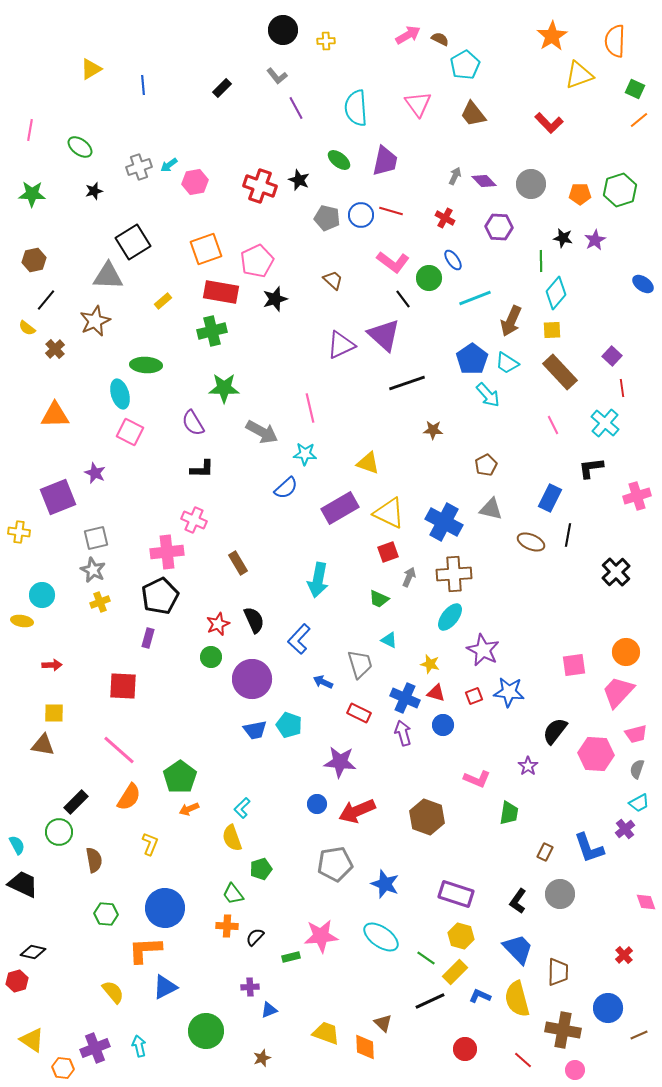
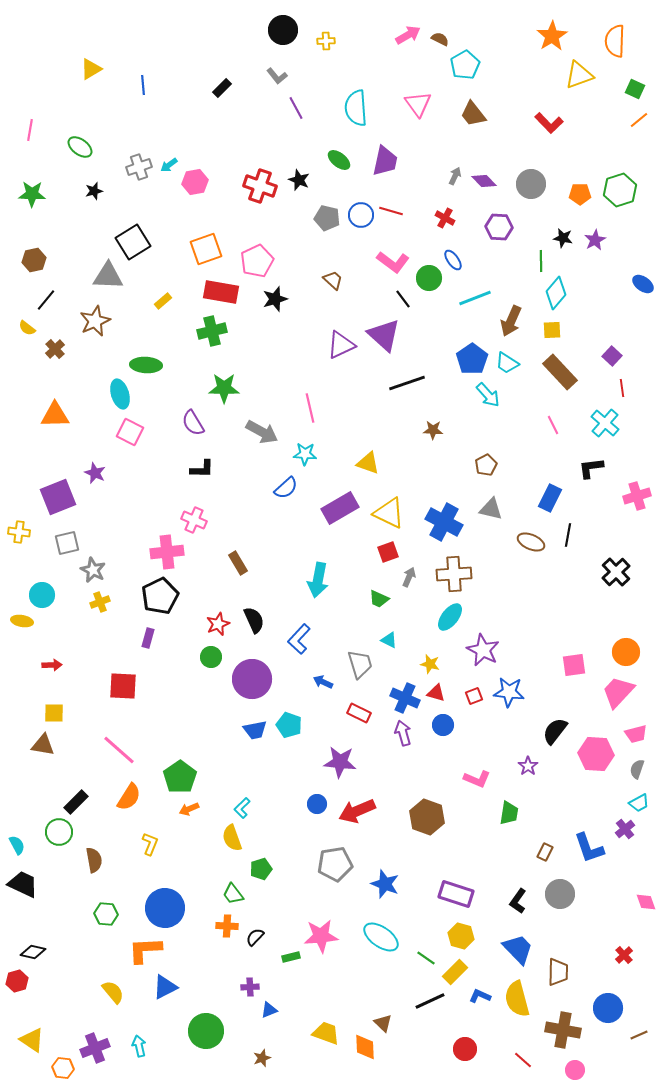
gray square at (96, 538): moved 29 px left, 5 px down
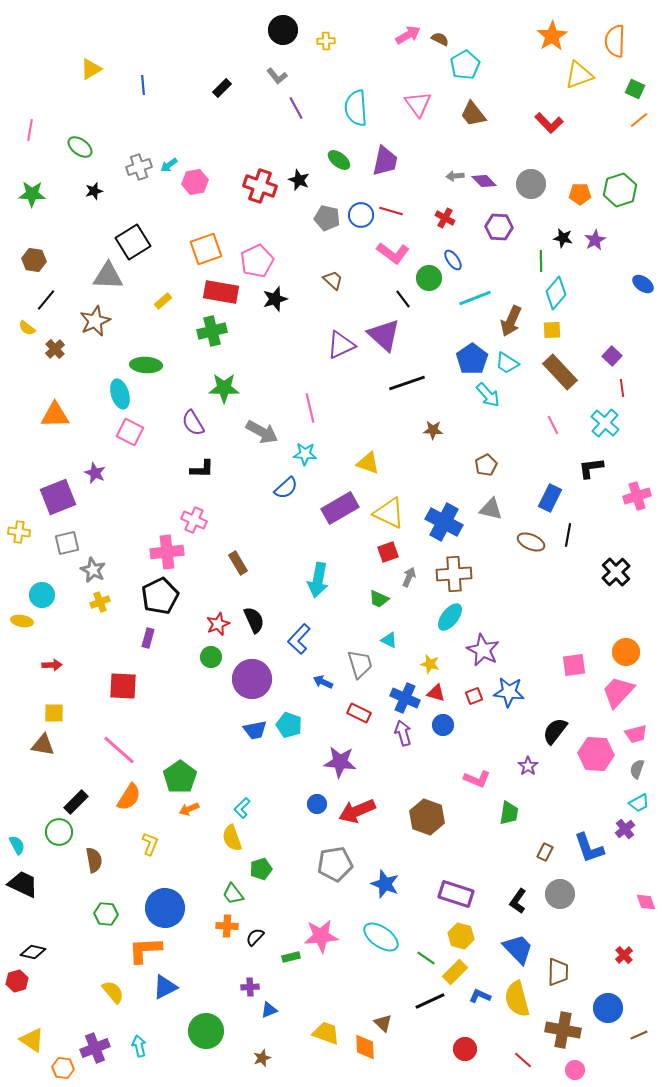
gray arrow at (455, 176): rotated 120 degrees counterclockwise
brown hexagon at (34, 260): rotated 20 degrees clockwise
pink L-shape at (393, 262): moved 9 px up
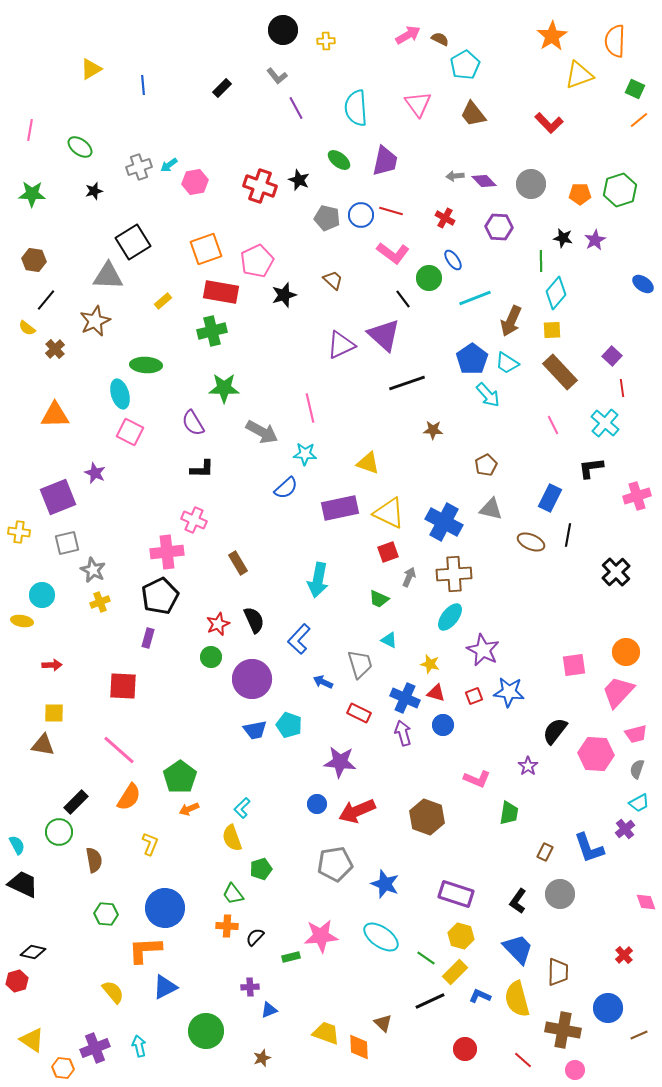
black star at (275, 299): moved 9 px right, 4 px up
purple rectangle at (340, 508): rotated 18 degrees clockwise
orange diamond at (365, 1047): moved 6 px left
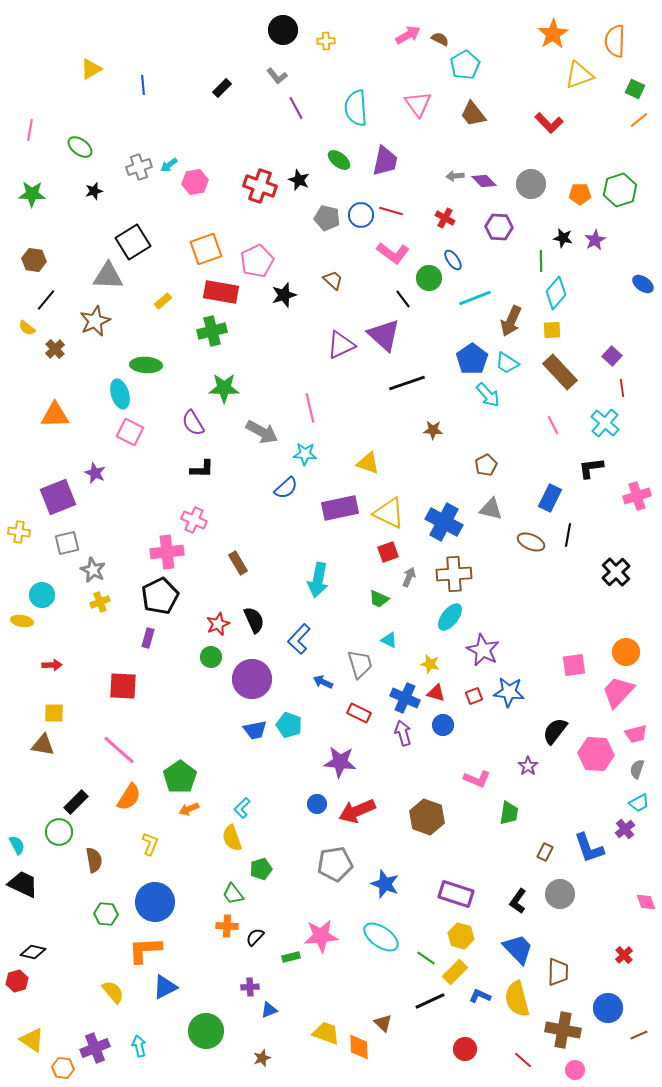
orange star at (552, 36): moved 1 px right, 2 px up
blue circle at (165, 908): moved 10 px left, 6 px up
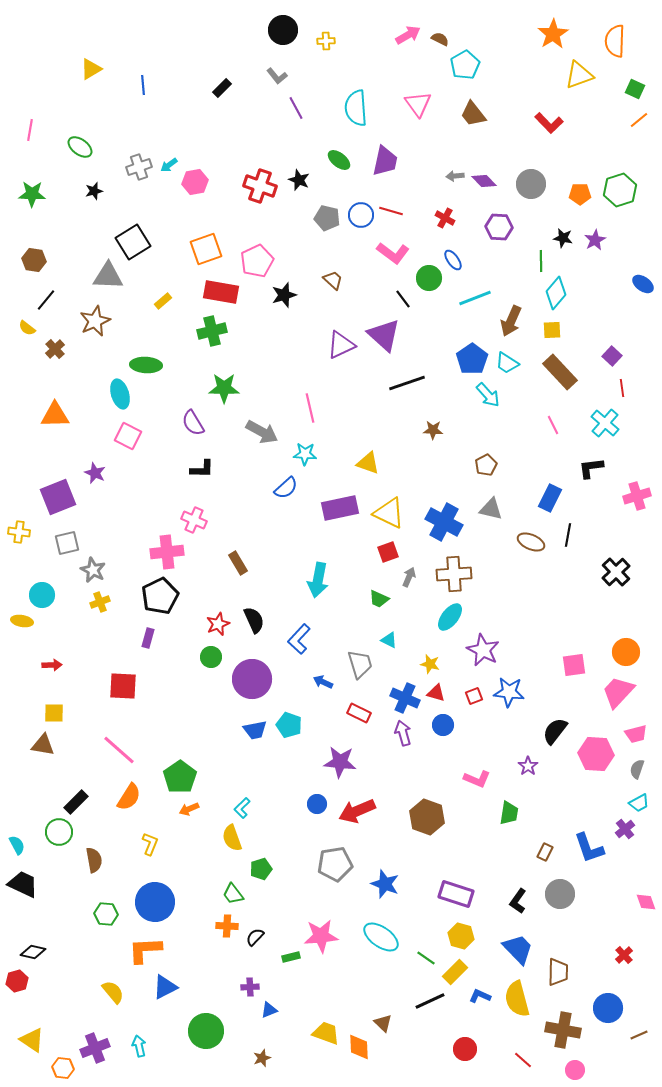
pink square at (130, 432): moved 2 px left, 4 px down
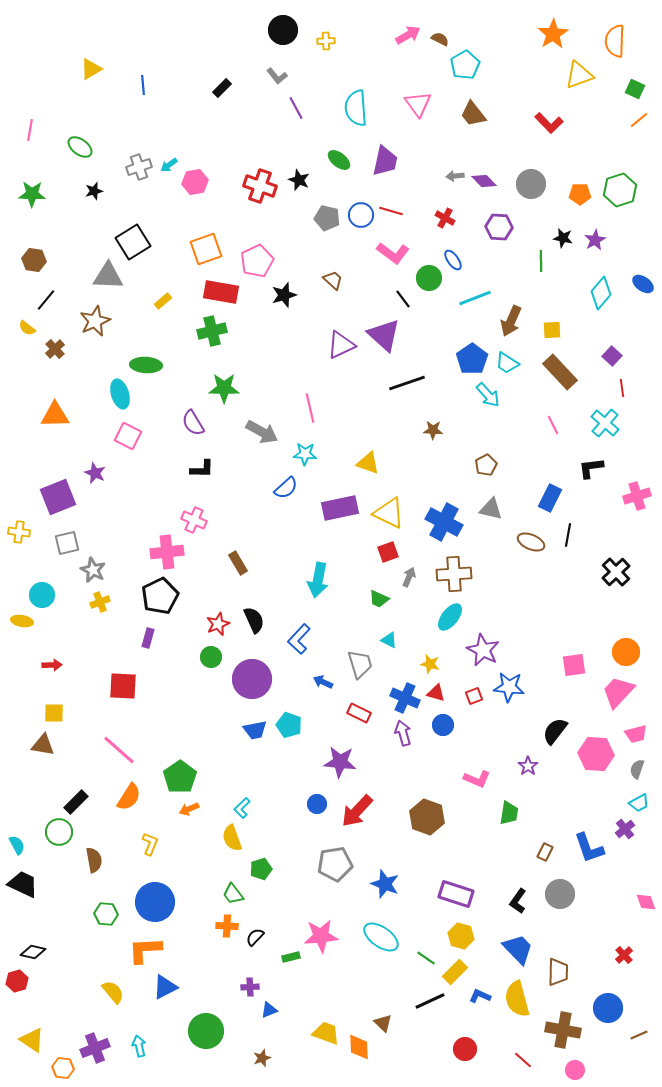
cyan diamond at (556, 293): moved 45 px right
blue star at (509, 692): moved 5 px up
red arrow at (357, 811): rotated 24 degrees counterclockwise
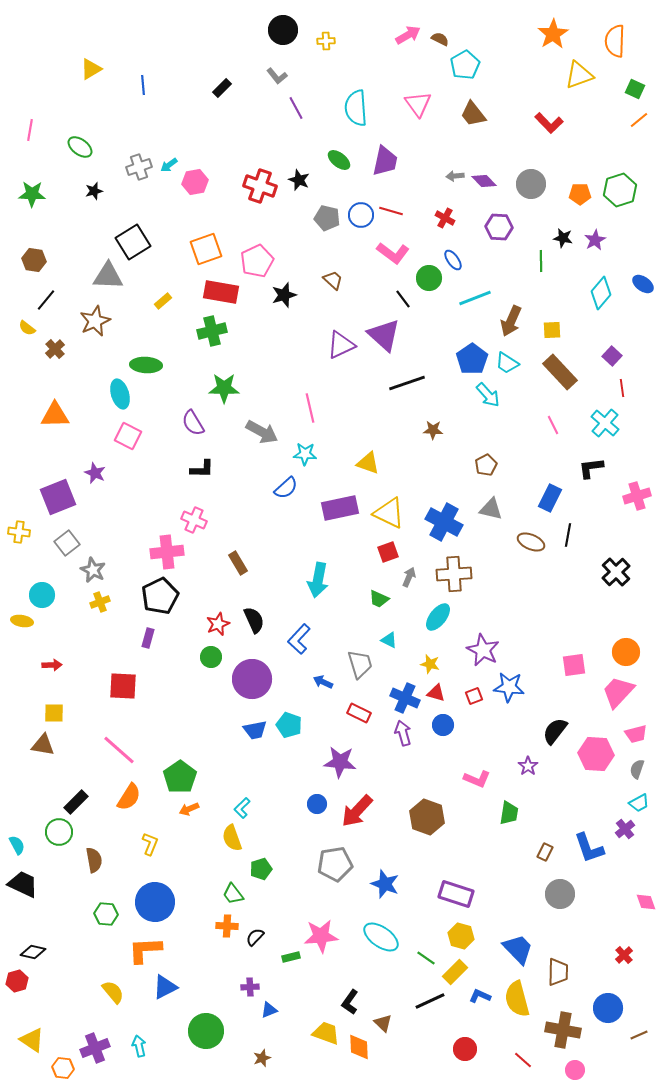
gray square at (67, 543): rotated 25 degrees counterclockwise
cyan ellipse at (450, 617): moved 12 px left
black L-shape at (518, 901): moved 168 px left, 101 px down
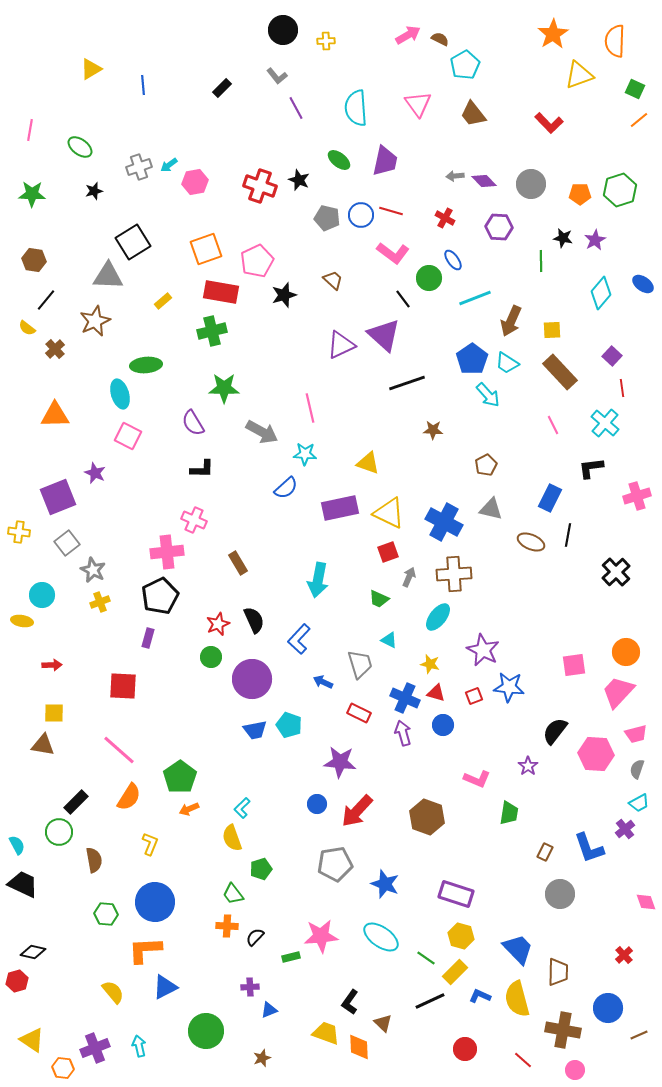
green ellipse at (146, 365): rotated 8 degrees counterclockwise
